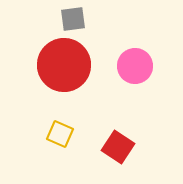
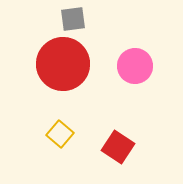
red circle: moved 1 px left, 1 px up
yellow square: rotated 16 degrees clockwise
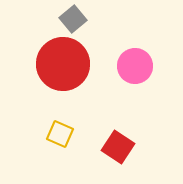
gray square: rotated 32 degrees counterclockwise
yellow square: rotated 16 degrees counterclockwise
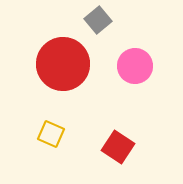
gray square: moved 25 px right, 1 px down
yellow square: moved 9 px left
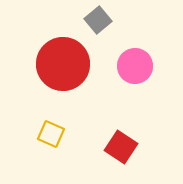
red square: moved 3 px right
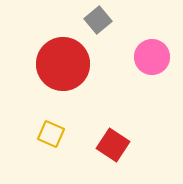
pink circle: moved 17 px right, 9 px up
red square: moved 8 px left, 2 px up
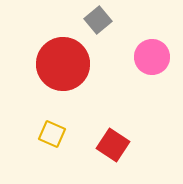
yellow square: moved 1 px right
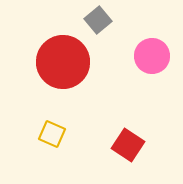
pink circle: moved 1 px up
red circle: moved 2 px up
red square: moved 15 px right
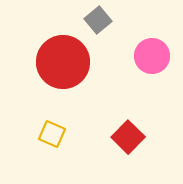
red square: moved 8 px up; rotated 12 degrees clockwise
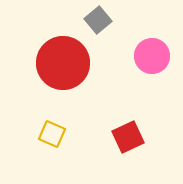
red circle: moved 1 px down
red square: rotated 20 degrees clockwise
